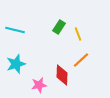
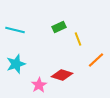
green rectangle: rotated 32 degrees clockwise
yellow line: moved 5 px down
orange line: moved 15 px right
red diamond: rotated 75 degrees counterclockwise
pink star: rotated 21 degrees counterclockwise
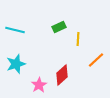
yellow line: rotated 24 degrees clockwise
red diamond: rotated 60 degrees counterclockwise
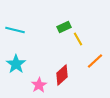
green rectangle: moved 5 px right
yellow line: rotated 32 degrees counterclockwise
orange line: moved 1 px left, 1 px down
cyan star: rotated 18 degrees counterclockwise
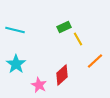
pink star: rotated 14 degrees counterclockwise
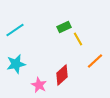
cyan line: rotated 48 degrees counterclockwise
cyan star: rotated 24 degrees clockwise
